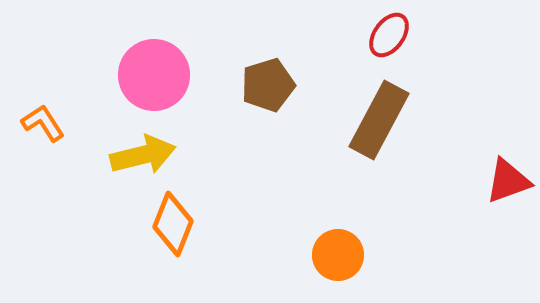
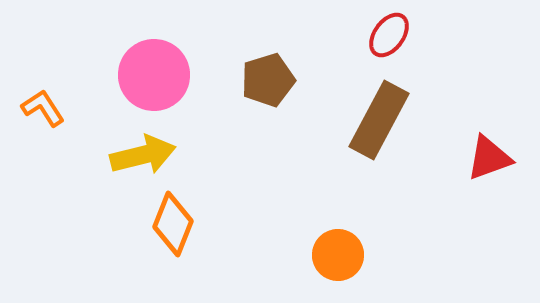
brown pentagon: moved 5 px up
orange L-shape: moved 15 px up
red triangle: moved 19 px left, 23 px up
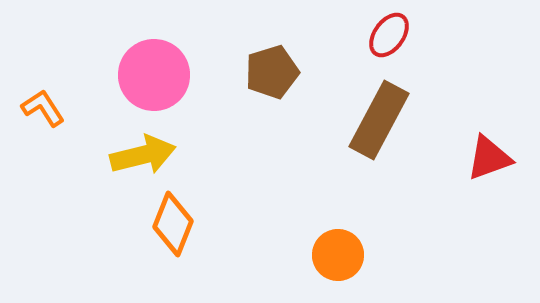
brown pentagon: moved 4 px right, 8 px up
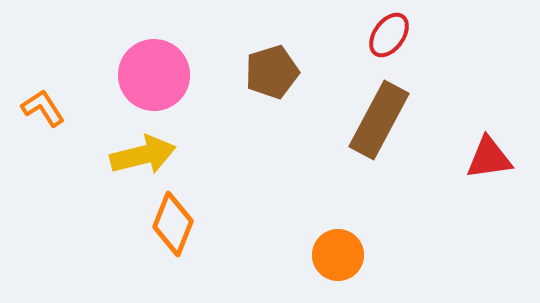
red triangle: rotated 12 degrees clockwise
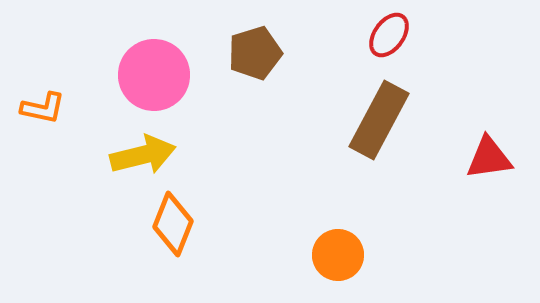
brown pentagon: moved 17 px left, 19 px up
orange L-shape: rotated 135 degrees clockwise
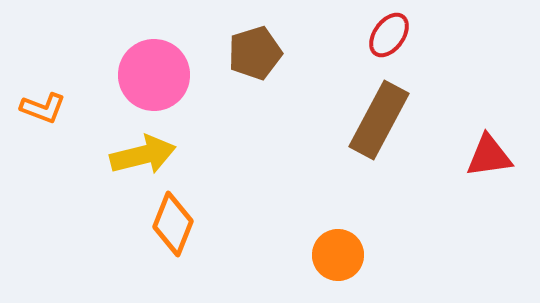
orange L-shape: rotated 9 degrees clockwise
red triangle: moved 2 px up
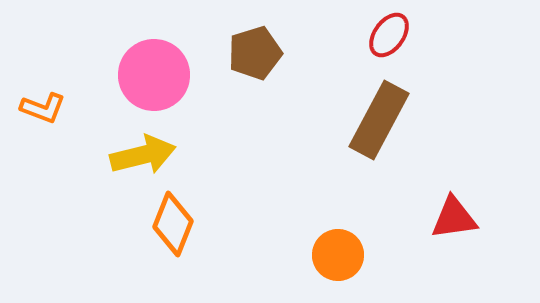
red triangle: moved 35 px left, 62 px down
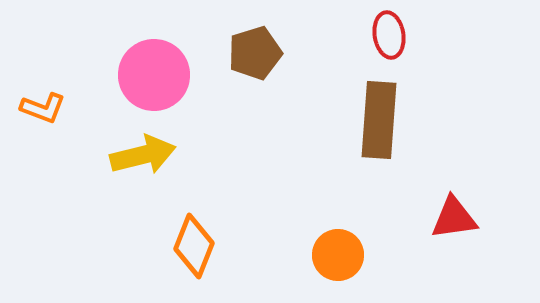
red ellipse: rotated 45 degrees counterclockwise
brown rectangle: rotated 24 degrees counterclockwise
orange diamond: moved 21 px right, 22 px down
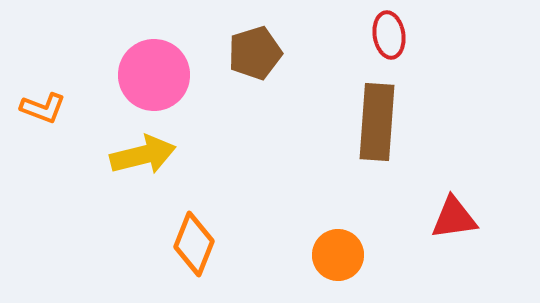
brown rectangle: moved 2 px left, 2 px down
orange diamond: moved 2 px up
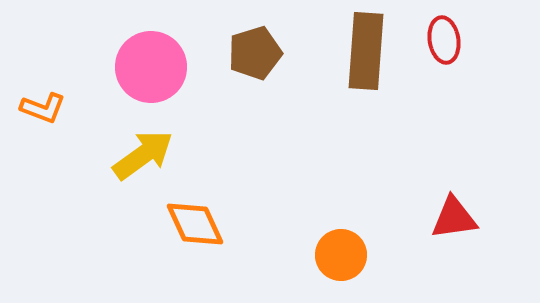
red ellipse: moved 55 px right, 5 px down
pink circle: moved 3 px left, 8 px up
brown rectangle: moved 11 px left, 71 px up
yellow arrow: rotated 22 degrees counterclockwise
orange diamond: moved 1 px right, 20 px up; rotated 46 degrees counterclockwise
orange circle: moved 3 px right
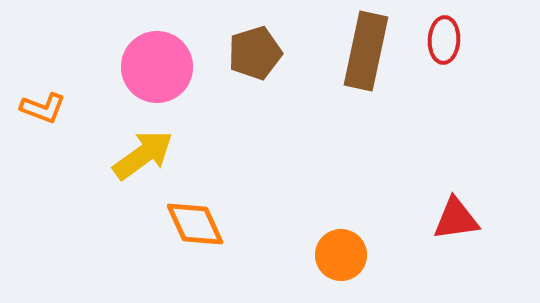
red ellipse: rotated 12 degrees clockwise
brown rectangle: rotated 8 degrees clockwise
pink circle: moved 6 px right
red triangle: moved 2 px right, 1 px down
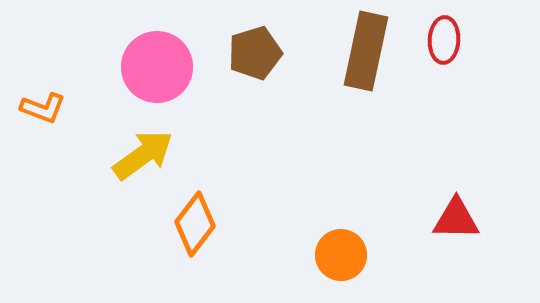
red triangle: rotated 9 degrees clockwise
orange diamond: rotated 62 degrees clockwise
